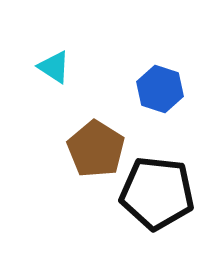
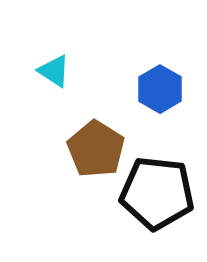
cyan triangle: moved 4 px down
blue hexagon: rotated 12 degrees clockwise
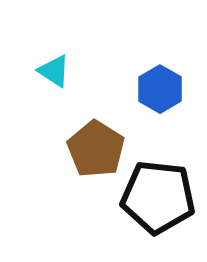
black pentagon: moved 1 px right, 4 px down
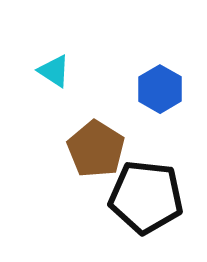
black pentagon: moved 12 px left
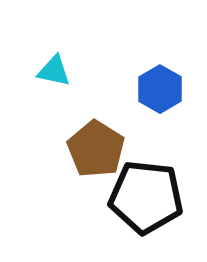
cyan triangle: rotated 21 degrees counterclockwise
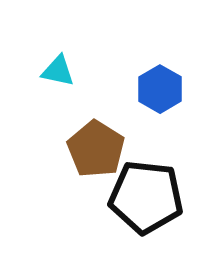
cyan triangle: moved 4 px right
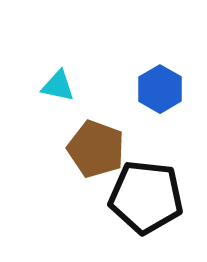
cyan triangle: moved 15 px down
brown pentagon: rotated 12 degrees counterclockwise
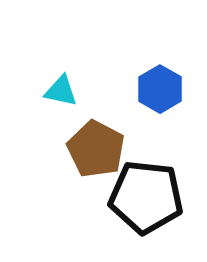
cyan triangle: moved 3 px right, 5 px down
brown pentagon: rotated 8 degrees clockwise
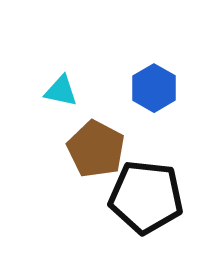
blue hexagon: moved 6 px left, 1 px up
